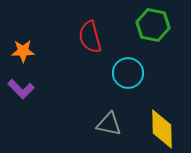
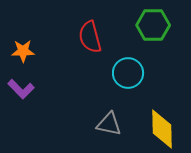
green hexagon: rotated 12 degrees counterclockwise
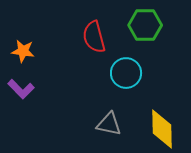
green hexagon: moved 8 px left
red semicircle: moved 4 px right
orange star: rotated 10 degrees clockwise
cyan circle: moved 2 px left
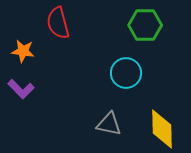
red semicircle: moved 36 px left, 14 px up
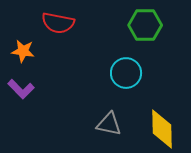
red semicircle: rotated 64 degrees counterclockwise
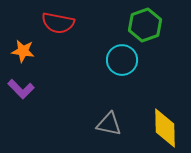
green hexagon: rotated 20 degrees counterclockwise
cyan circle: moved 4 px left, 13 px up
yellow diamond: moved 3 px right, 1 px up
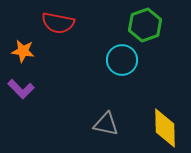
gray triangle: moved 3 px left
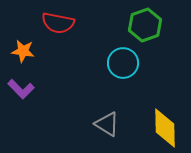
cyan circle: moved 1 px right, 3 px down
gray triangle: moved 1 px right; rotated 20 degrees clockwise
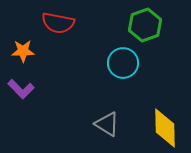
orange star: rotated 10 degrees counterclockwise
